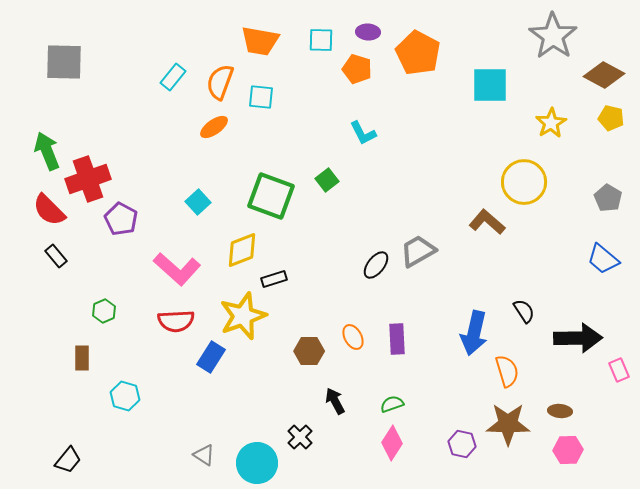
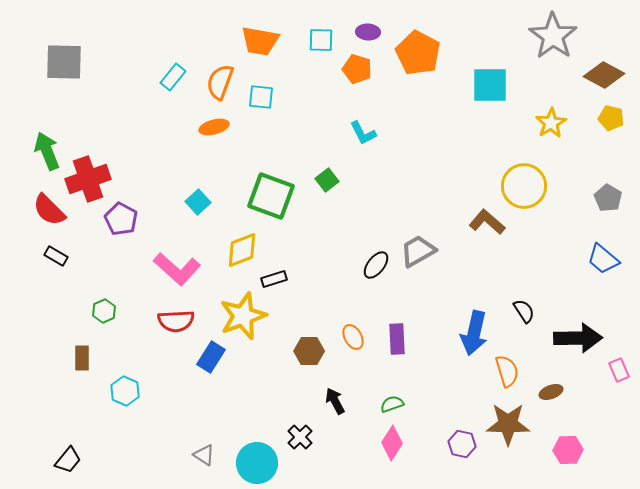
orange ellipse at (214, 127): rotated 20 degrees clockwise
yellow circle at (524, 182): moved 4 px down
black rectangle at (56, 256): rotated 20 degrees counterclockwise
cyan hexagon at (125, 396): moved 5 px up; rotated 8 degrees clockwise
brown ellipse at (560, 411): moved 9 px left, 19 px up; rotated 25 degrees counterclockwise
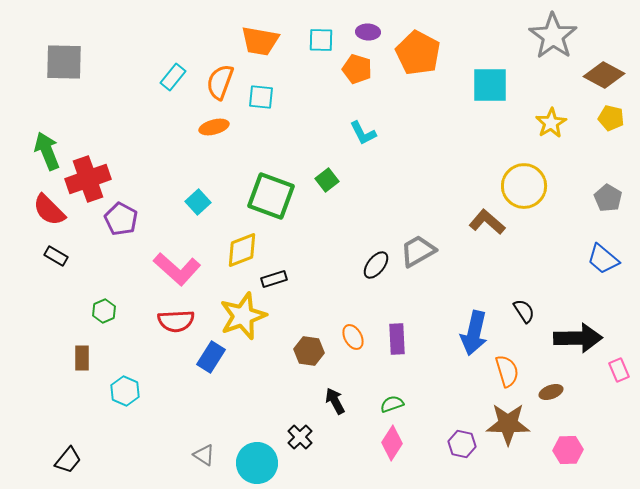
brown hexagon at (309, 351): rotated 8 degrees clockwise
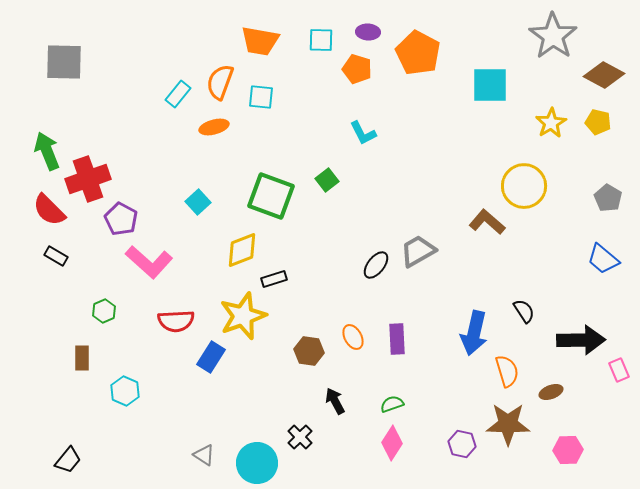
cyan rectangle at (173, 77): moved 5 px right, 17 px down
yellow pentagon at (611, 118): moved 13 px left, 4 px down
pink L-shape at (177, 269): moved 28 px left, 7 px up
black arrow at (578, 338): moved 3 px right, 2 px down
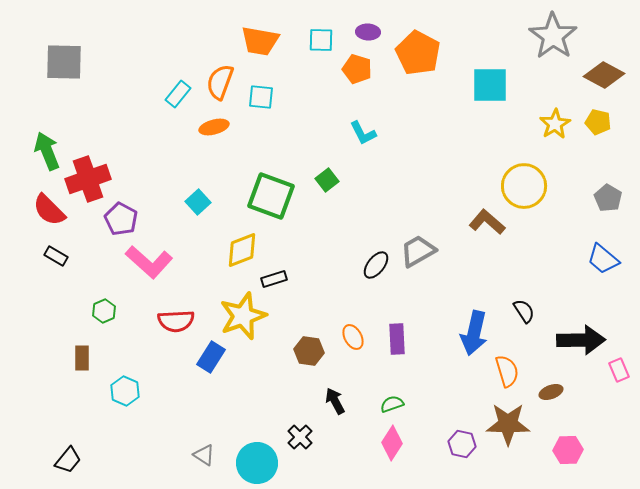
yellow star at (551, 123): moved 4 px right, 1 px down
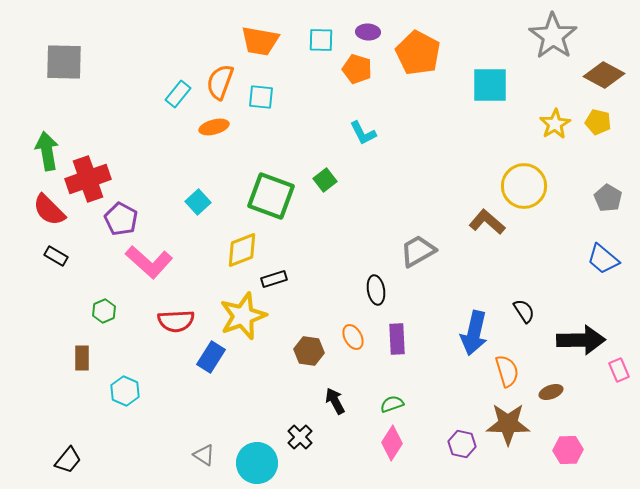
green arrow at (47, 151): rotated 12 degrees clockwise
green square at (327, 180): moved 2 px left
black ellipse at (376, 265): moved 25 px down; rotated 48 degrees counterclockwise
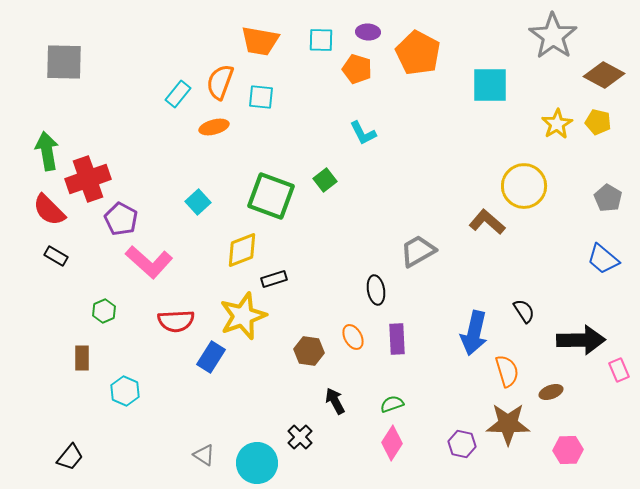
yellow star at (555, 124): moved 2 px right
black trapezoid at (68, 460): moved 2 px right, 3 px up
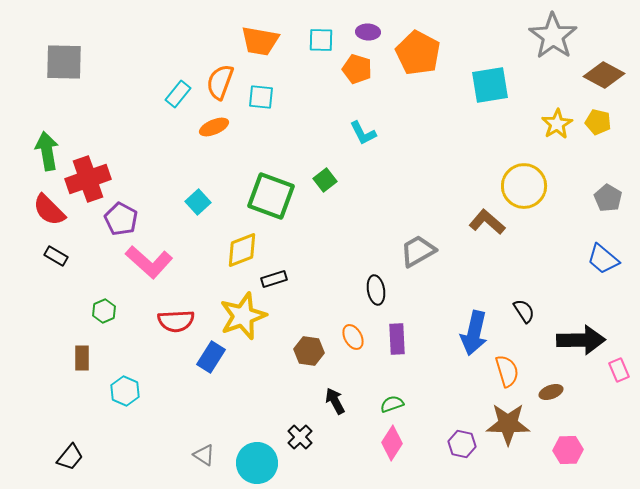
cyan square at (490, 85): rotated 9 degrees counterclockwise
orange ellipse at (214, 127): rotated 8 degrees counterclockwise
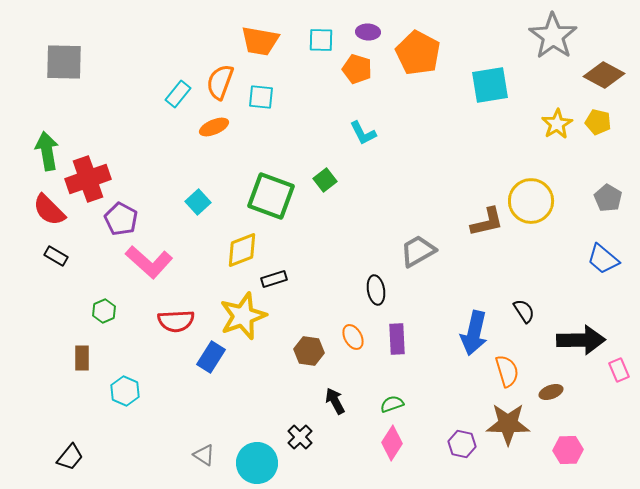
yellow circle at (524, 186): moved 7 px right, 15 px down
brown L-shape at (487, 222): rotated 126 degrees clockwise
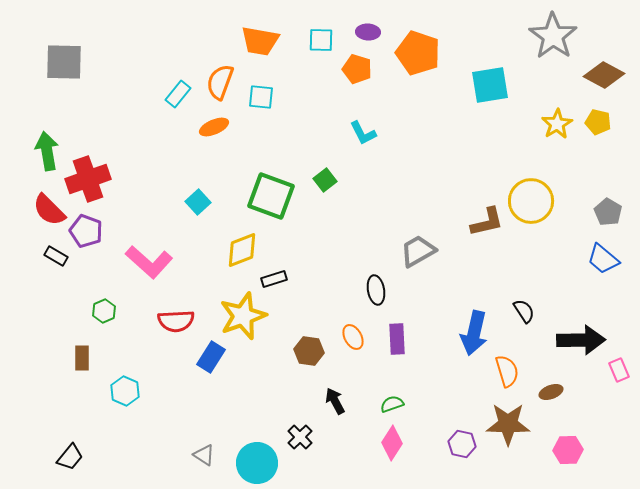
orange pentagon at (418, 53): rotated 9 degrees counterclockwise
gray pentagon at (608, 198): moved 14 px down
purple pentagon at (121, 219): moved 35 px left, 12 px down; rotated 8 degrees counterclockwise
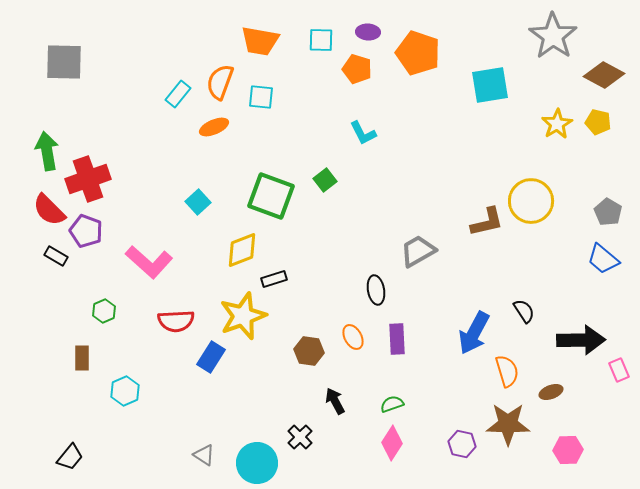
blue arrow at (474, 333): rotated 15 degrees clockwise
cyan hexagon at (125, 391): rotated 12 degrees clockwise
